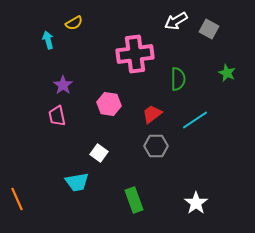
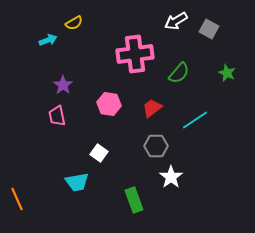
cyan arrow: rotated 84 degrees clockwise
green semicircle: moved 1 px right, 6 px up; rotated 40 degrees clockwise
red trapezoid: moved 6 px up
white star: moved 25 px left, 26 px up
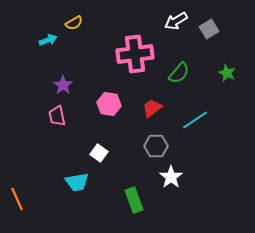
gray square: rotated 30 degrees clockwise
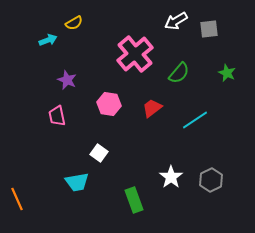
gray square: rotated 24 degrees clockwise
pink cross: rotated 33 degrees counterclockwise
purple star: moved 4 px right, 5 px up; rotated 12 degrees counterclockwise
gray hexagon: moved 55 px right, 34 px down; rotated 25 degrees counterclockwise
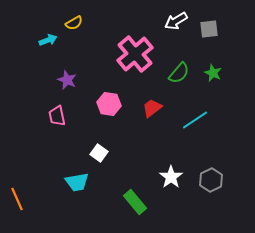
green star: moved 14 px left
green rectangle: moved 1 px right, 2 px down; rotated 20 degrees counterclockwise
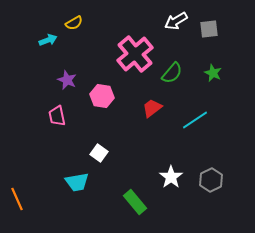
green semicircle: moved 7 px left
pink hexagon: moved 7 px left, 8 px up
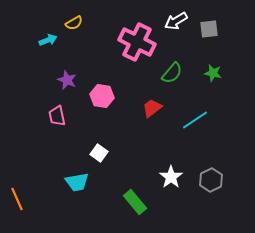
pink cross: moved 2 px right, 12 px up; rotated 24 degrees counterclockwise
green star: rotated 12 degrees counterclockwise
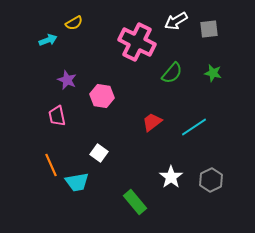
red trapezoid: moved 14 px down
cyan line: moved 1 px left, 7 px down
orange line: moved 34 px right, 34 px up
